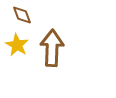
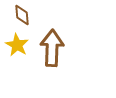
brown diamond: rotated 15 degrees clockwise
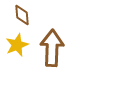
yellow star: rotated 20 degrees clockwise
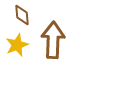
brown arrow: moved 1 px right, 8 px up
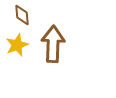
brown arrow: moved 4 px down
